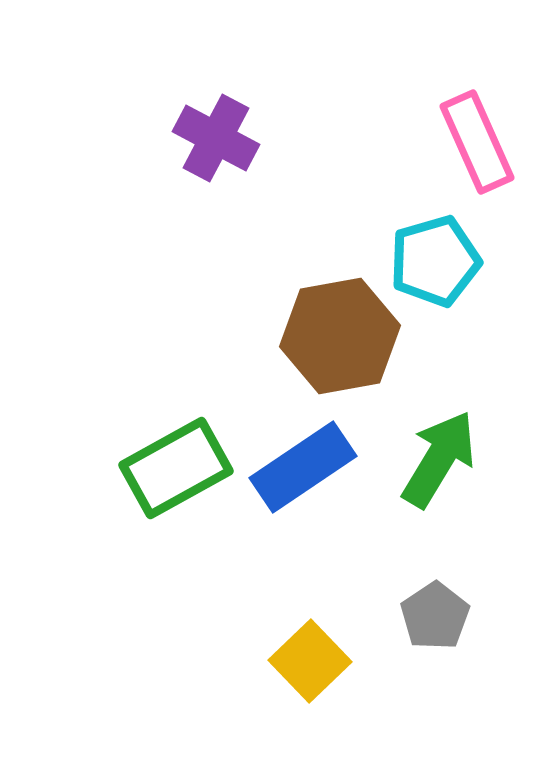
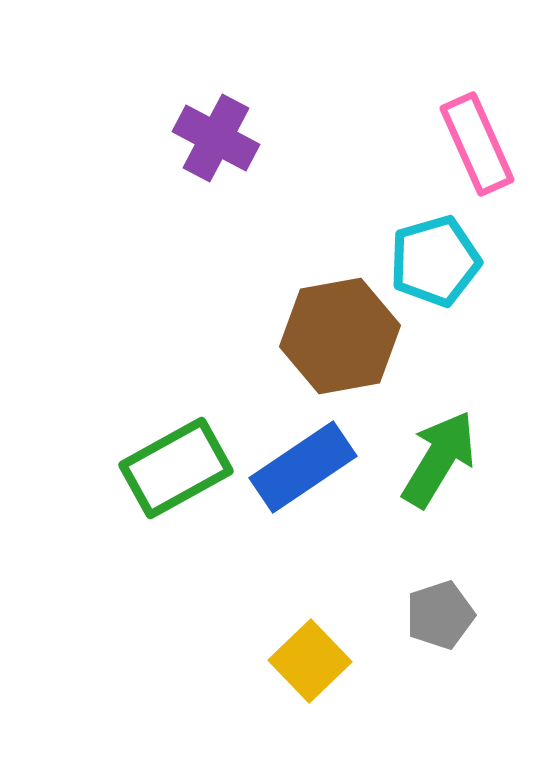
pink rectangle: moved 2 px down
gray pentagon: moved 5 px right, 1 px up; rotated 16 degrees clockwise
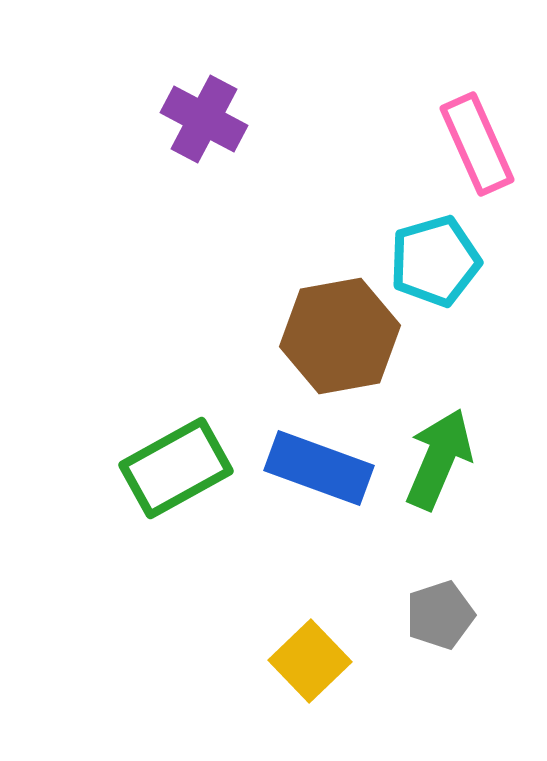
purple cross: moved 12 px left, 19 px up
green arrow: rotated 8 degrees counterclockwise
blue rectangle: moved 16 px right, 1 px down; rotated 54 degrees clockwise
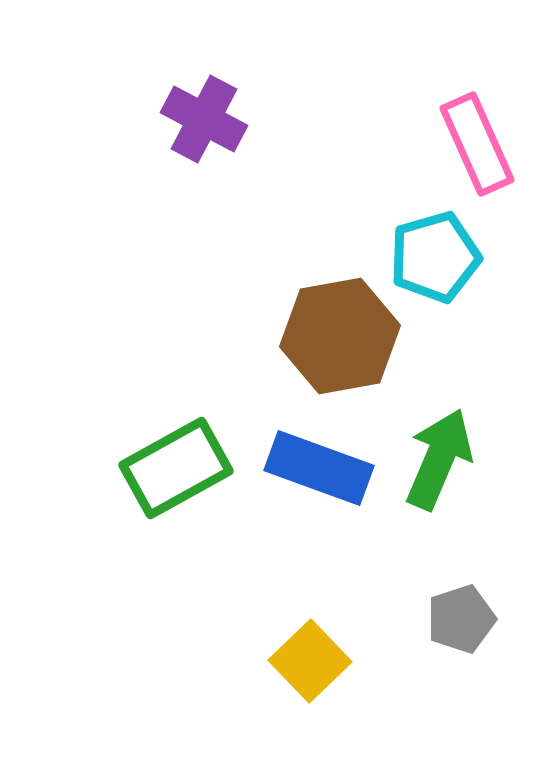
cyan pentagon: moved 4 px up
gray pentagon: moved 21 px right, 4 px down
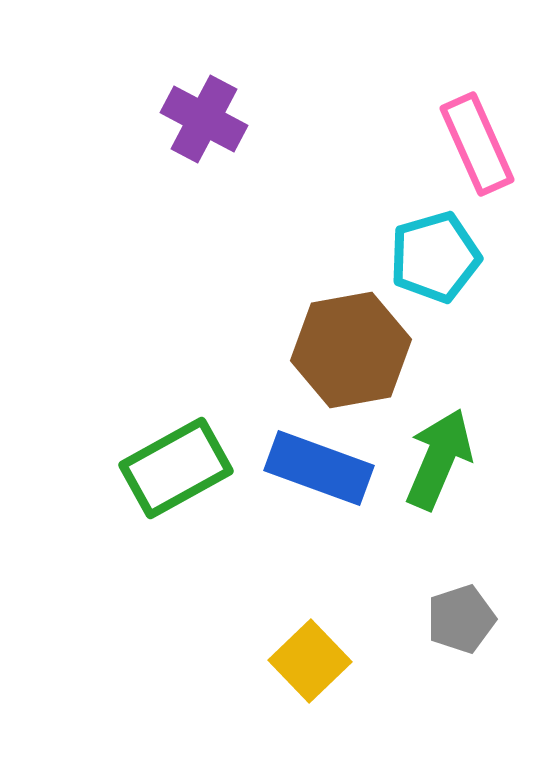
brown hexagon: moved 11 px right, 14 px down
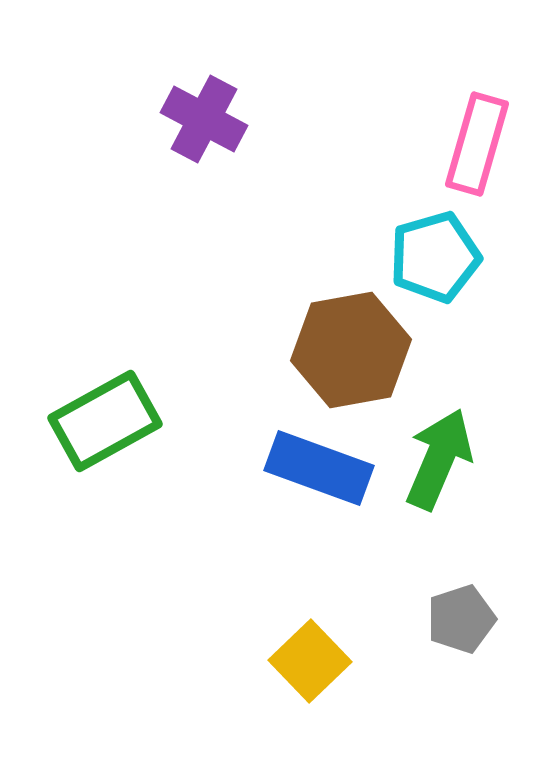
pink rectangle: rotated 40 degrees clockwise
green rectangle: moved 71 px left, 47 px up
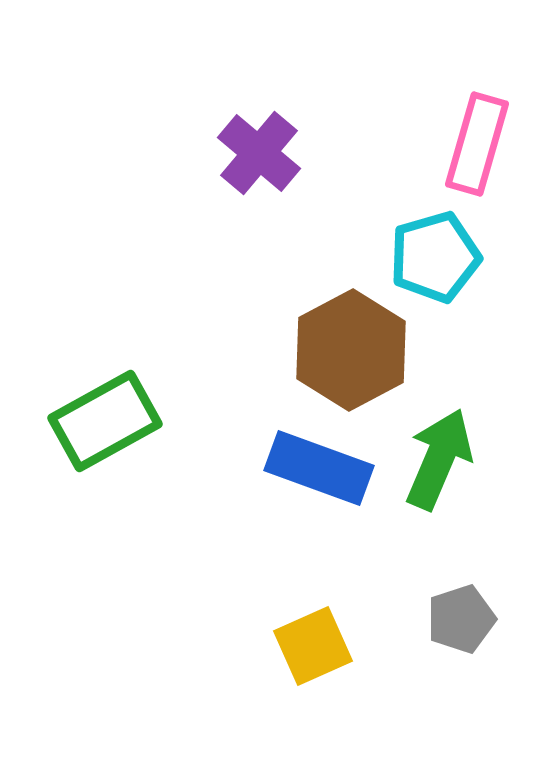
purple cross: moved 55 px right, 34 px down; rotated 12 degrees clockwise
brown hexagon: rotated 18 degrees counterclockwise
yellow square: moved 3 px right, 15 px up; rotated 20 degrees clockwise
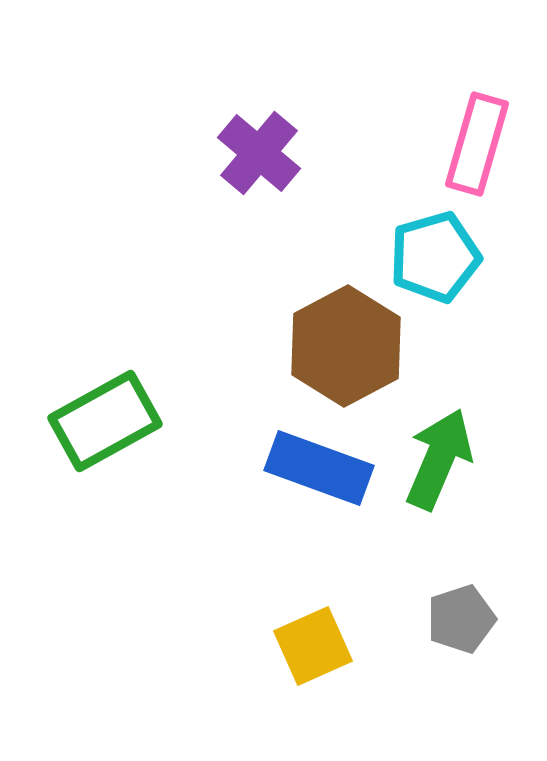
brown hexagon: moved 5 px left, 4 px up
